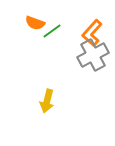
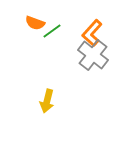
gray cross: rotated 24 degrees counterclockwise
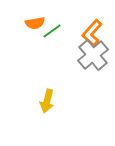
orange semicircle: rotated 30 degrees counterclockwise
gray cross: rotated 12 degrees clockwise
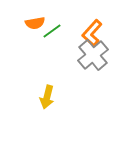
yellow arrow: moved 4 px up
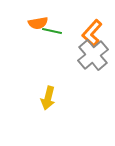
orange semicircle: moved 3 px right
green line: rotated 48 degrees clockwise
yellow arrow: moved 1 px right, 1 px down
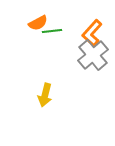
orange semicircle: rotated 18 degrees counterclockwise
green line: rotated 18 degrees counterclockwise
yellow arrow: moved 3 px left, 3 px up
